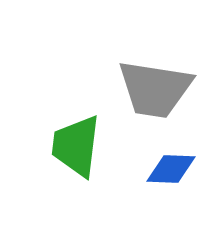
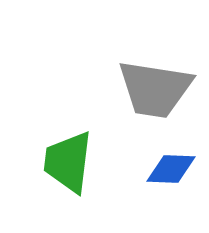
green trapezoid: moved 8 px left, 16 px down
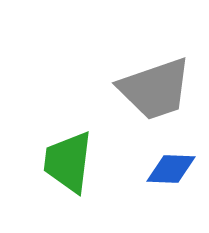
gray trapezoid: rotated 28 degrees counterclockwise
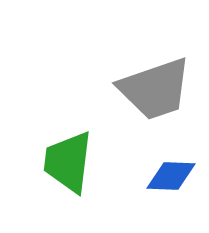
blue diamond: moved 7 px down
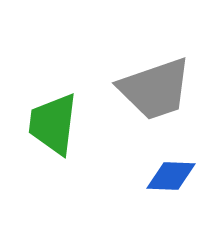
green trapezoid: moved 15 px left, 38 px up
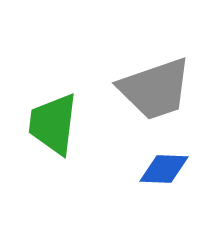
blue diamond: moved 7 px left, 7 px up
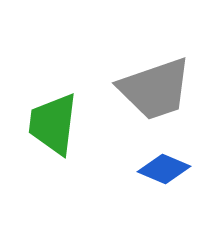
blue diamond: rotated 21 degrees clockwise
